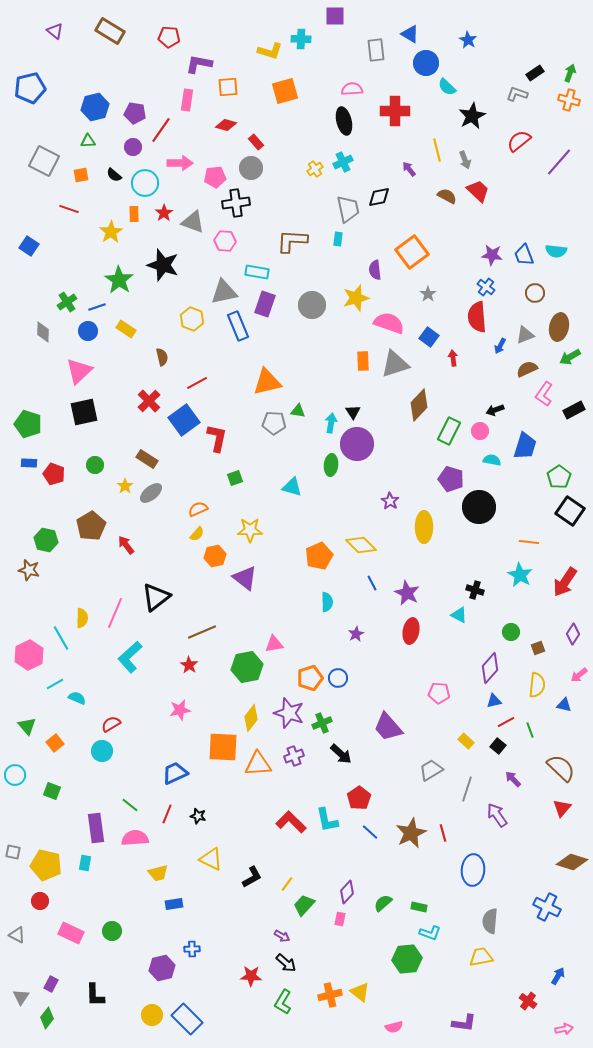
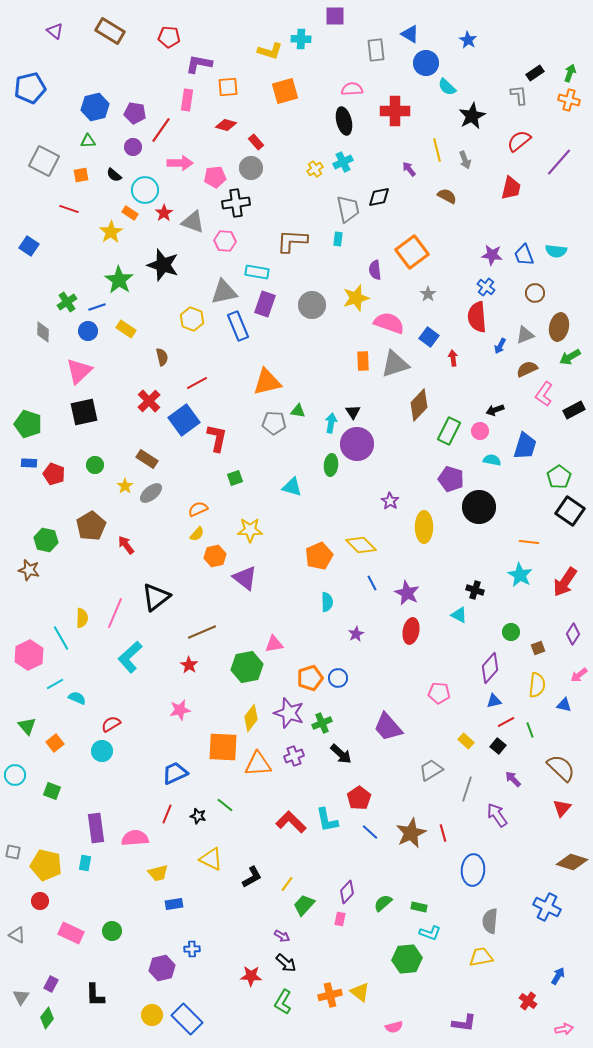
gray L-shape at (517, 94): moved 2 px right, 1 px down; rotated 65 degrees clockwise
cyan circle at (145, 183): moved 7 px down
red trapezoid at (478, 191): moved 33 px right, 3 px up; rotated 60 degrees clockwise
orange rectangle at (134, 214): moved 4 px left, 1 px up; rotated 56 degrees counterclockwise
green line at (130, 805): moved 95 px right
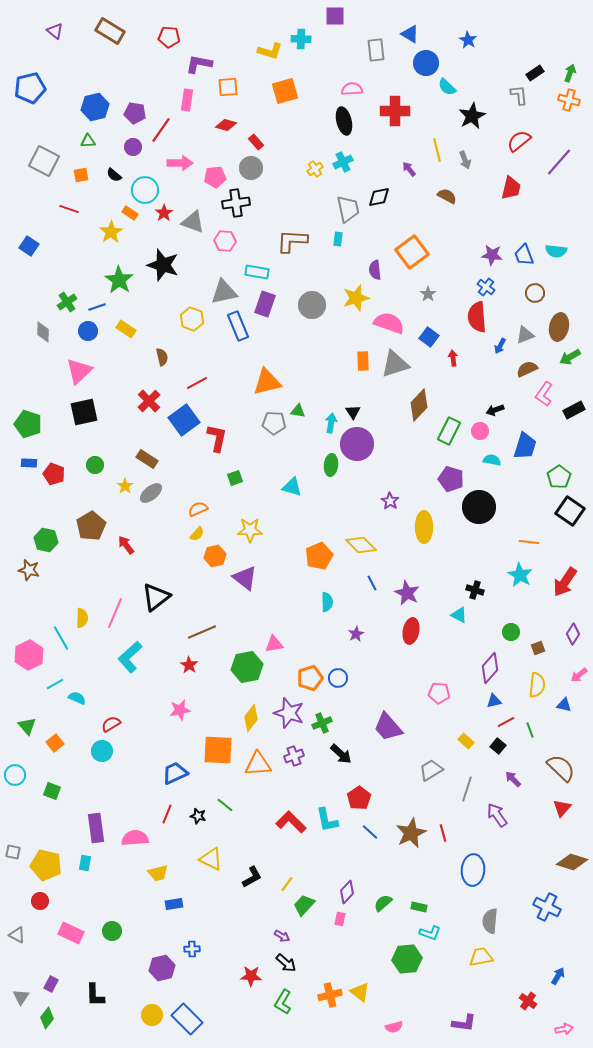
orange square at (223, 747): moved 5 px left, 3 px down
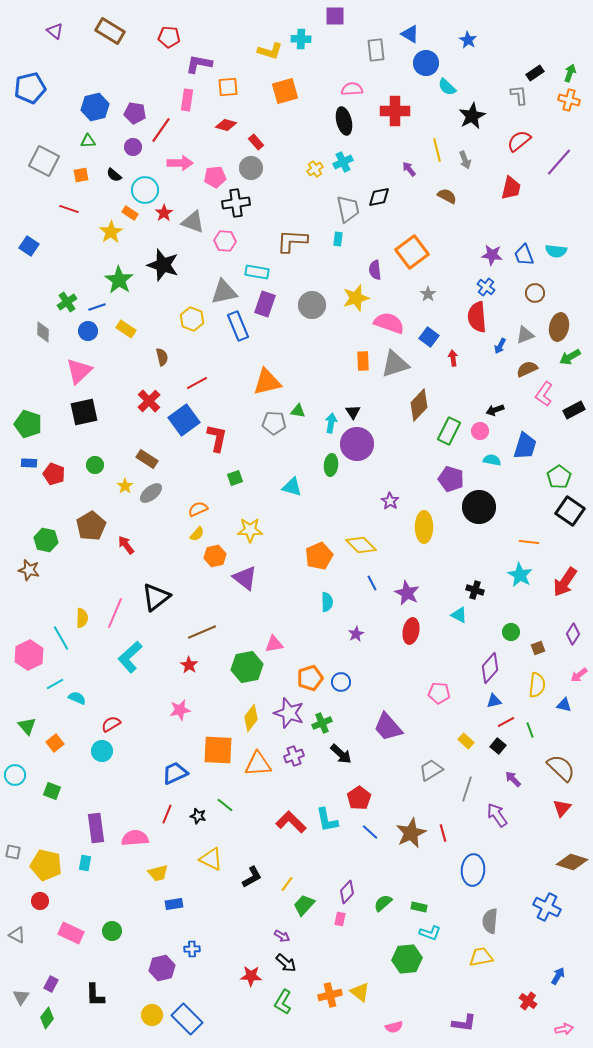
blue circle at (338, 678): moved 3 px right, 4 px down
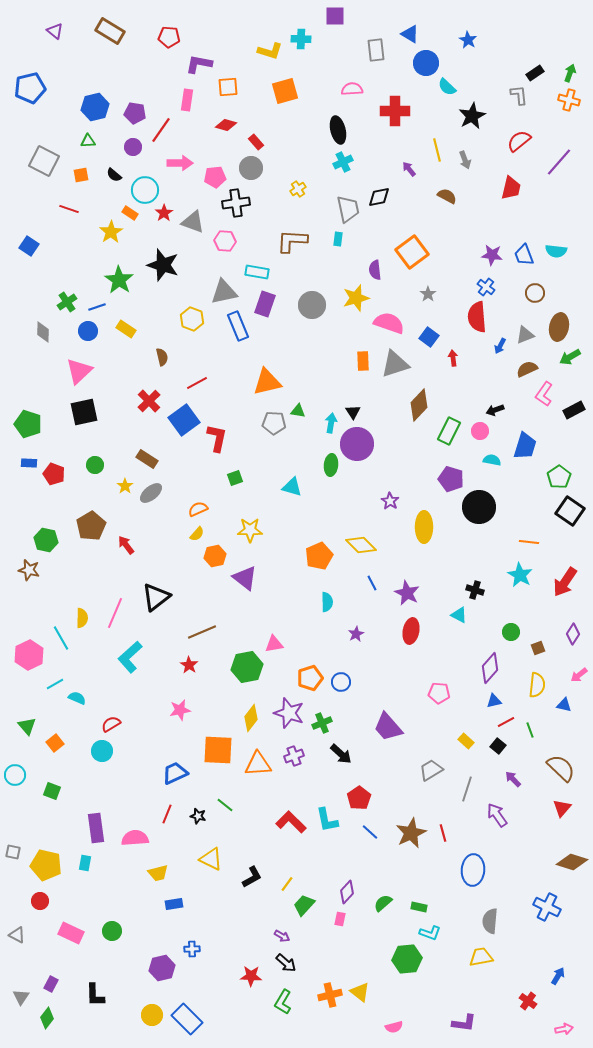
black ellipse at (344, 121): moved 6 px left, 9 px down
yellow cross at (315, 169): moved 17 px left, 20 px down
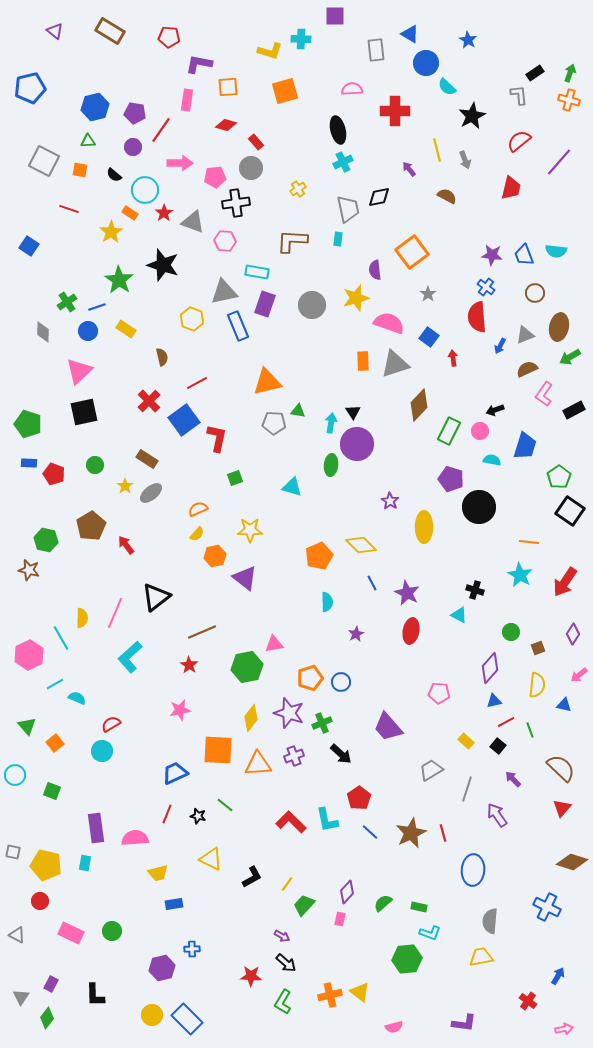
orange square at (81, 175): moved 1 px left, 5 px up; rotated 21 degrees clockwise
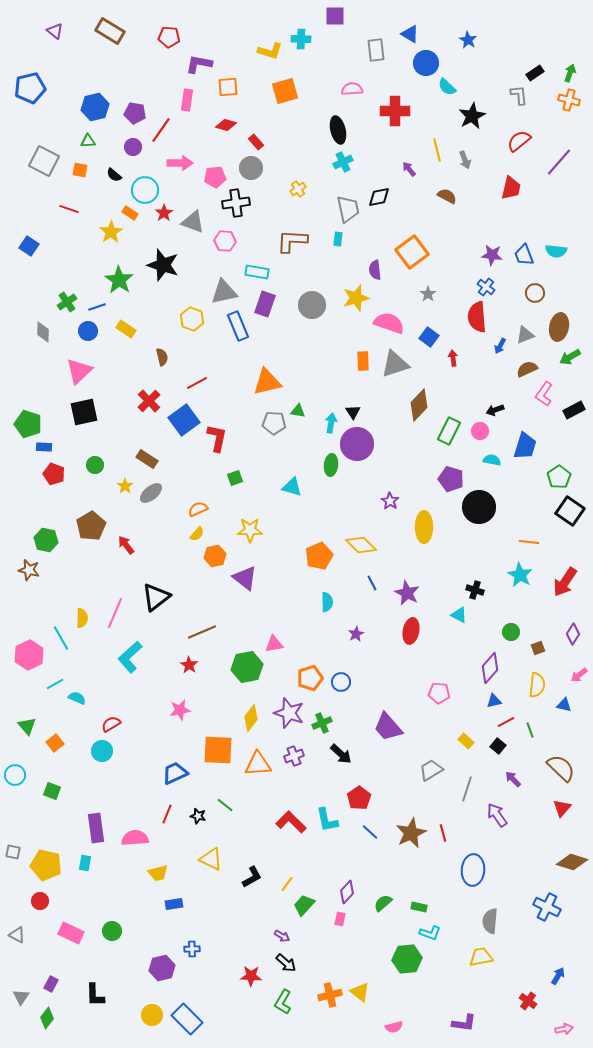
blue rectangle at (29, 463): moved 15 px right, 16 px up
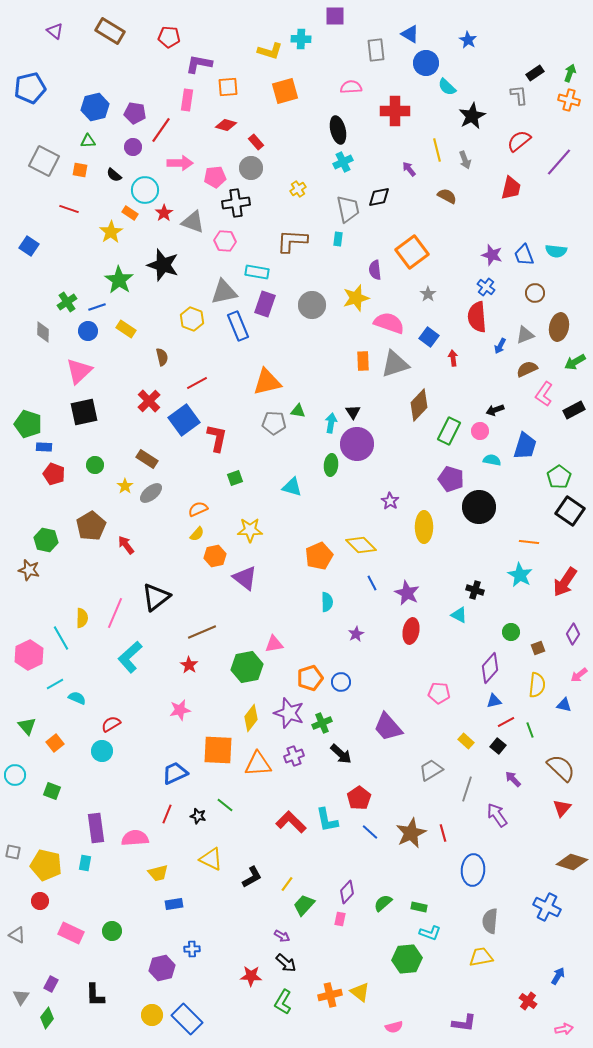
pink semicircle at (352, 89): moved 1 px left, 2 px up
purple star at (492, 255): rotated 10 degrees clockwise
green arrow at (570, 357): moved 5 px right, 5 px down
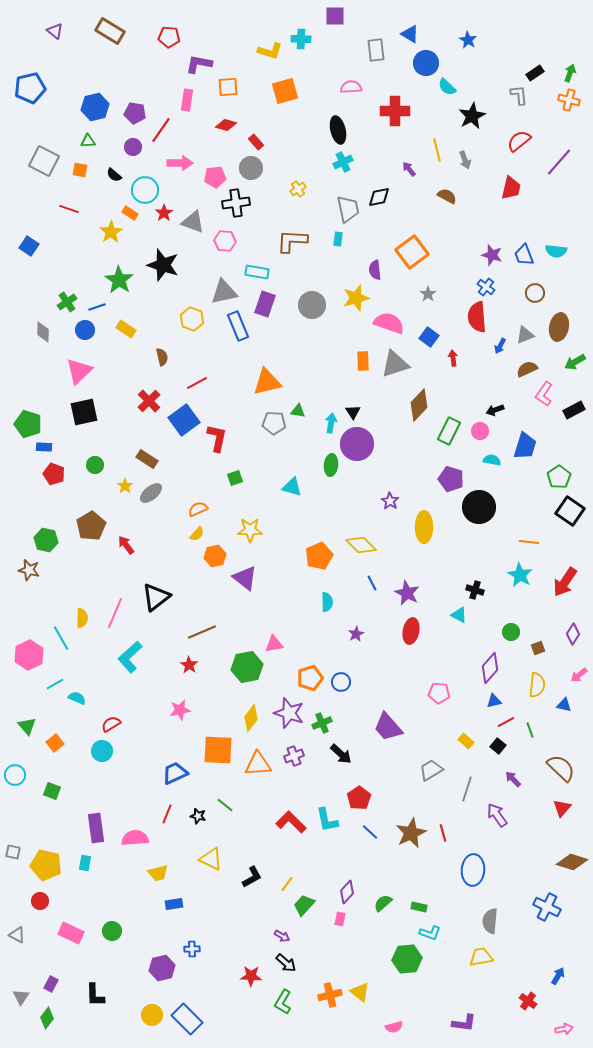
blue circle at (88, 331): moved 3 px left, 1 px up
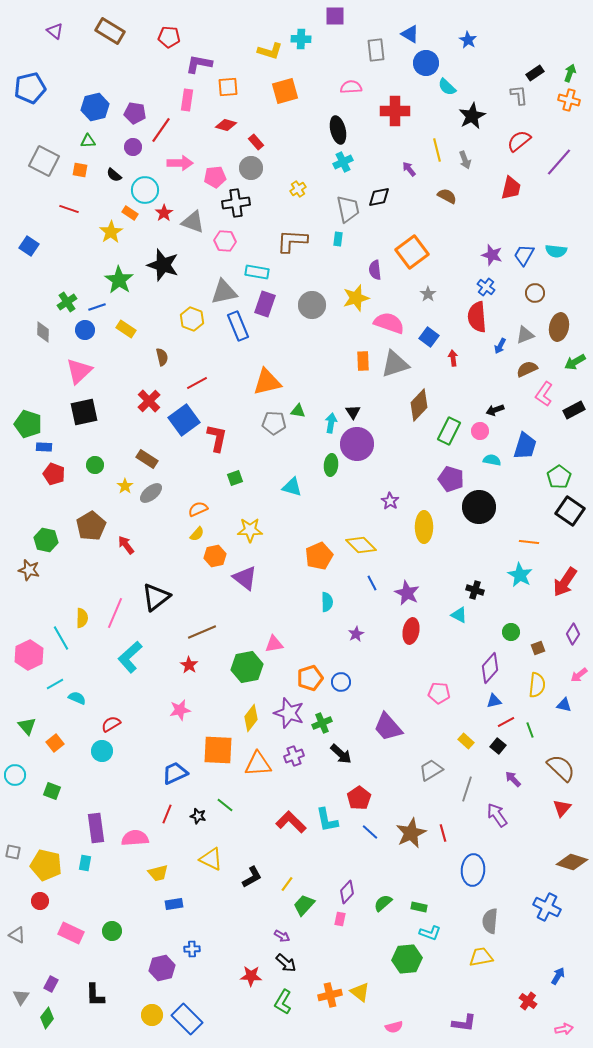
blue trapezoid at (524, 255): rotated 50 degrees clockwise
